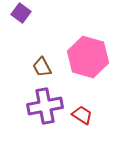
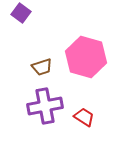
pink hexagon: moved 2 px left
brown trapezoid: rotated 80 degrees counterclockwise
red trapezoid: moved 2 px right, 2 px down
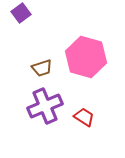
purple square: rotated 18 degrees clockwise
brown trapezoid: moved 1 px down
purple cross: rotated 12 degrees counterclockwise
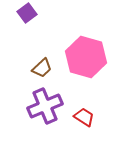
purple square: moved 6 px right
brown trapezoid: rotated 25 degrees counterclockwise
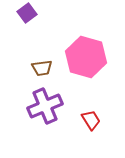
brown trapezoid: rotated 35 degrees clockwise
red trapezoid: moved 7 px right, 3 px down; rotated 25 degrees clockwise
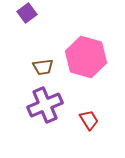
brown trapezoid: moved 1 px right, 1 px up
purple cross: moved 1 px up
red trapezoid: moved 2 px left
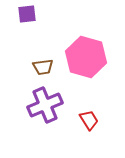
purple square: moved 1 px down; rotated 30 degrees clockwise
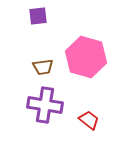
purple square: moved 11 px right, 2 px down
purple cross: rotated 32 degrees clockwise
red trapezoid: rotated 20 degrees counterclockwise
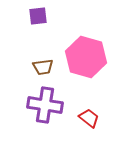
red trapezoid: moved 2 px up
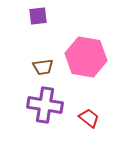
pink hexagon: rotated 6 degrees counterclockwise
